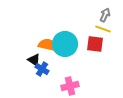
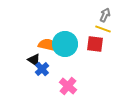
blue cross: rotated 16 degrees clockwise
pink cross: moved 2 px left; rotated 36 degrees counterclockwise
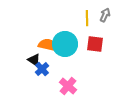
yellow line: moved 16 px left, 11 px up; rotated 70 degrees clockwise
